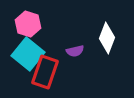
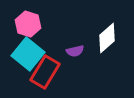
white diamond: rotated 28 degrees clockwise
red rectangle: rotated 12 degrees clockwise
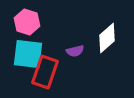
pink hexagon: moved 1 px left, 2 px up
cyan square: rotated 32 degrees counterclockwise
red rectangle: rotated 12 degrees counterclockwise
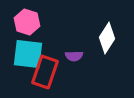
white diamond: rotated 16 degrees counterclockwise
purple semicircle: moved 1 px left, 5 px down; rotated 12 degrees clockwise
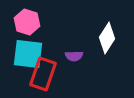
red rectangle: moved 2 px left, 2 px down
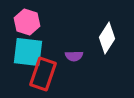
cyan square: moved 2 px up
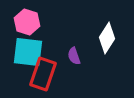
purple semicircle: rotated 72 degrees clockwise
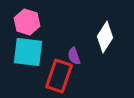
white diamond: moved 2 px left, 1 px up
red rectangle: moved 16 px right, 2 px down
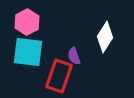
pink hexagon: rotated 15 degrees clockwise
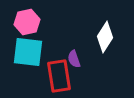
pink hexagon: rotated 15 degrees clockwise
purple semicircle: moved 3 px down
red rectangle: rotated 28 degrees counterclockwise
